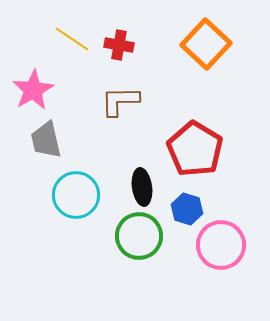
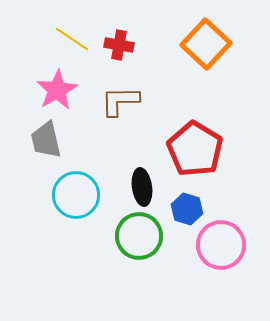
pink star: moved 24 px right
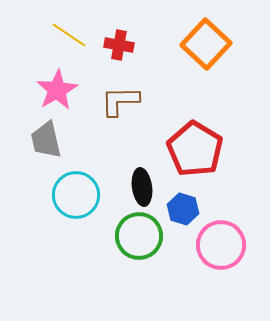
yellow line: moved 3 px left, 4 px up
blue hexagon: moved 4 px left
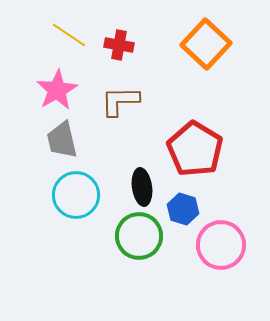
gray trapezoid: moved 16 px right
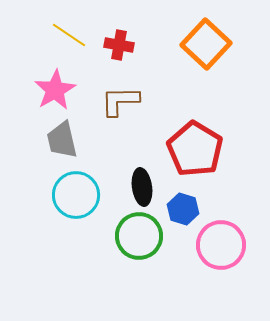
pink star: moved 2 px left
